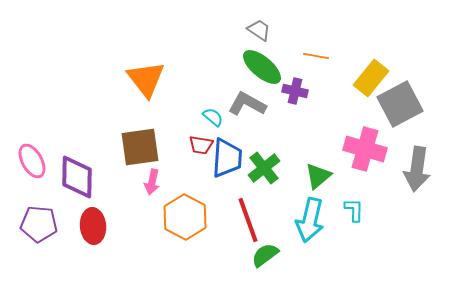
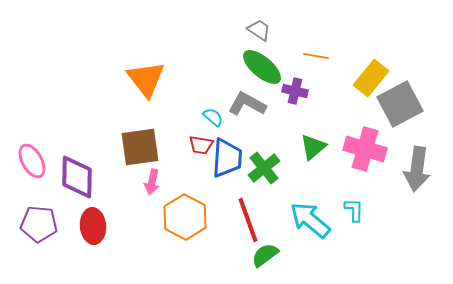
green triangle: moved 5 px left, 29 px up
cyan arrow: rotated 117 degrees clockwise
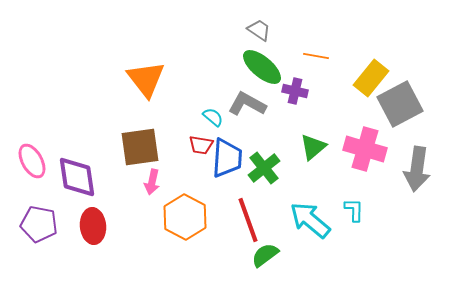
purple diamond: rotated 9 degrees counterclockwise
purple pentagon: rotated 6 degrees clockwise
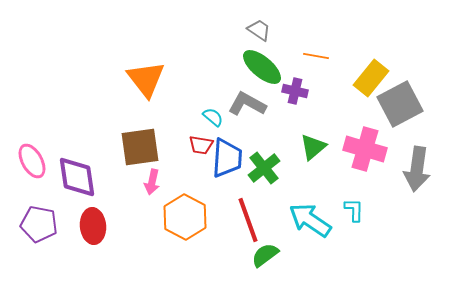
cyan arrow: rotated 6 degrees counterclockwise
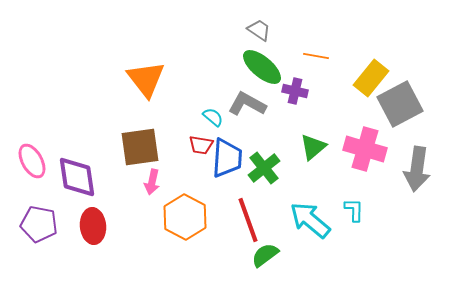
cyan arrow: rotated 6 degrees clockwise
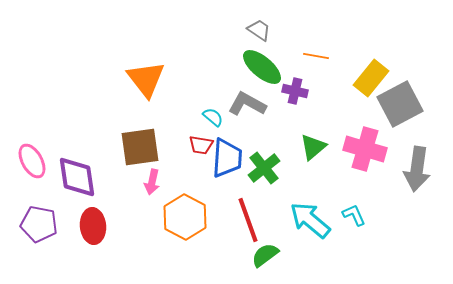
cyan L-shape: moved 5 px down; rotated 25 degrees counterclockwise
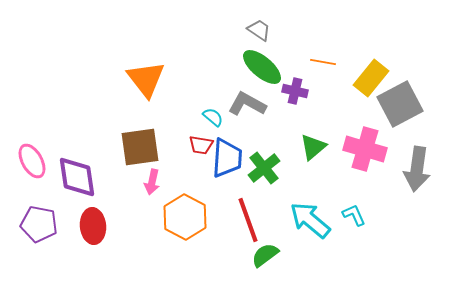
orange line: moved 7 px right, 6 px down
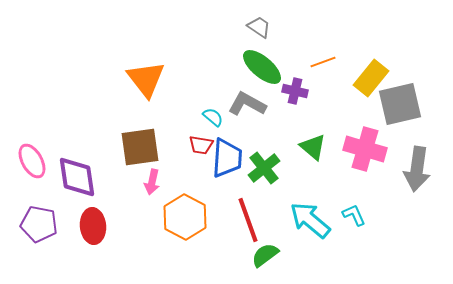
gray trapezoid: moved 3 px up
orange line: rotated 30 degrees counterclockwise
gray square: rotated 15 degrees clockwise
green triangle: rotated 40 degrees counterclockwise
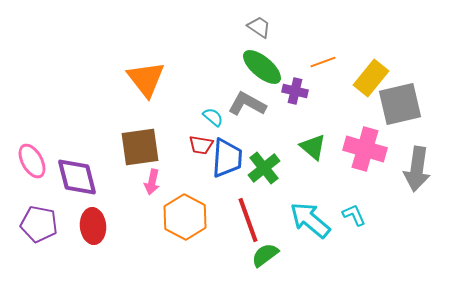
purple diamond: rotated 6 degrees counterclockwise
